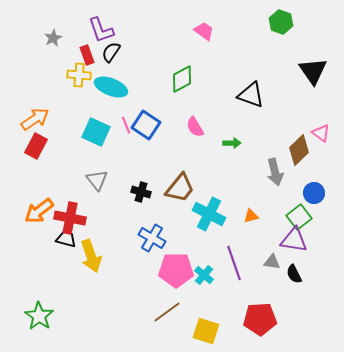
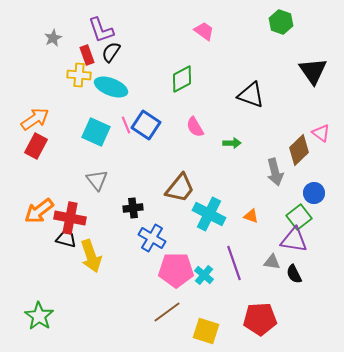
black cross at (141, 192): moved 8 px left, 16 px down; rotated 24 degrees counterclockwise
orange triangle at (251, 216): rotated 35 degrees clockwise
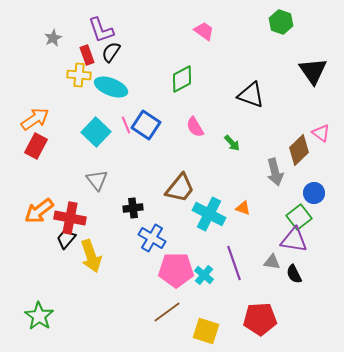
cyan square at (96, 132): rotated 20 degrees clockwise
green arrow at (232, 143): rotated 48 degrees clockwise
orange triangle at (251, 216): moved 8 px left, 8 px up
black trapezoid at (66, 239): rotated 65 degrees counterclockwise
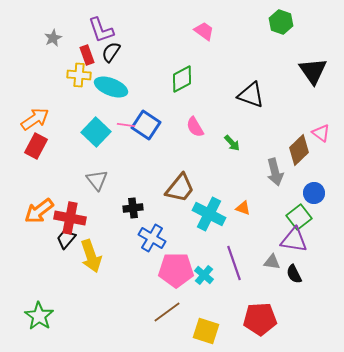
pink line at (126, 125): rotated 60 degrees counterclockwise
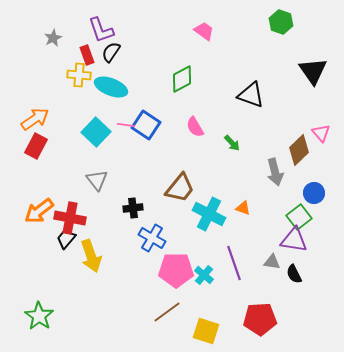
pink triangle at (321, 133): rotated 12 degrees clockwise
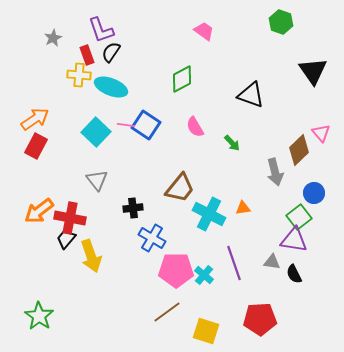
orange triangle at (243, 208): rotated 28 degrees counterclockwise
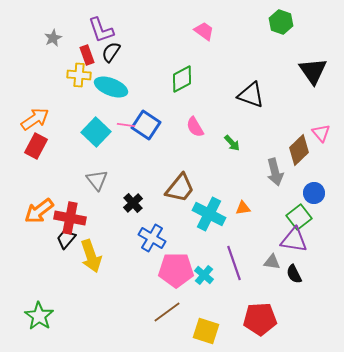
black cross at (133, 208): moved 5 px up; rotated 36 degrees counterclockwise
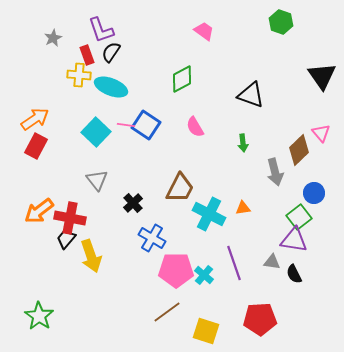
black triangle at (313, 71): moved 9 px right, 5 px down
green arrow at (232, 143): moved 11 px right; rotated 36 degrees clockwise
brown trapezoid at (180, 188): rotated 12 degrees counterclockwise
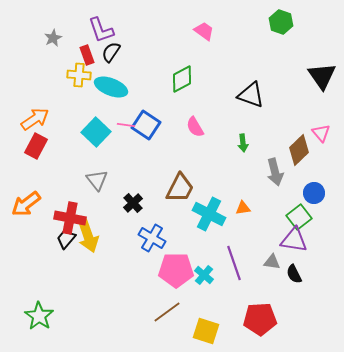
orange arrow at (39, 211): moved 13 px left, 7 px up
yellow arrow at (91, 256): moved 3 px left, 20 px up
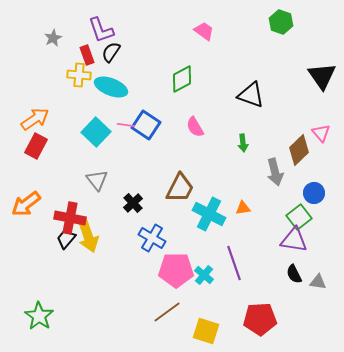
gray triangle at (272, 262): moved 46 px right, 20 px down
